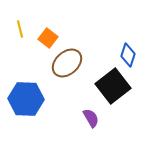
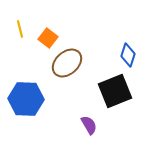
black square: moved 2 px right, 5 px down; rotated 16 degrees clockwise
purple semicircle: moved 2 px left, 7 px down
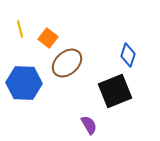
blue hexagon: moved 2 px left, 16 px up
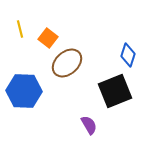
blue hexagon: moved 8 px down
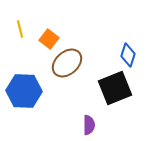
orange square: moved 1 px right, 1 px down
black square: moved 3 px up
purple semicircle: rotated 30 degrees clockwise
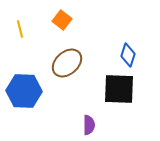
orange square: moved 13 px right, 19 px up
black square: moved 4 px right, 1 px down; rotated 24 degrees clockwise
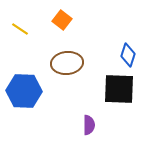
yellow line: rotated 42 degrees counterclockwise
brown ellipse: rotated 36 degrees clockwise
